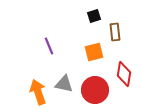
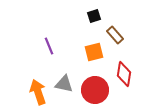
brown rectangle: moved 3 px down; rotated 36 degrees counterclockwise
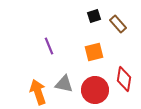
brown rectangle: moved 3 px right, 11 px up
red diamond: moved 5 px down
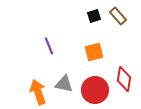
brown rectangle: moved 8 px up
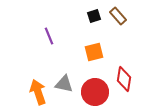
purple line: moved 10 px up
red circle: moved 2 px down
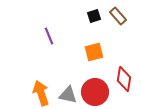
gray triangle: moved 4 px right, 11 px down
orange arrow: moved 3 px right, 1 px down
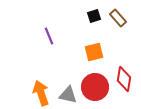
brown rectangle: moved 2 px down
red circle: moved 5 px up
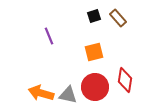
red diamond: moved 1 px right, 1 px down
orange arrow: rotated 55 degrees counterclockwise
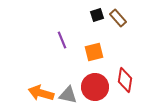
black square: moved 3 px right, 1 px up
purple line: moved 13 px right, 4 px down
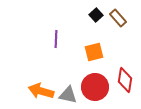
black square: moved 1 px left; rotated 24 degrees counterclockwise
purple line: moved 6 px left, 1 px up; rotated 24 degrees clockwise
orange arrow: moved 2 px up
